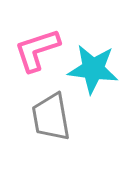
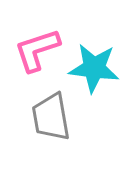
cyan star: moved 1 px right, 1 px up
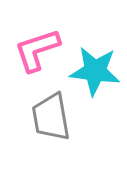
cyan star: moved 1 px right, 3 px down
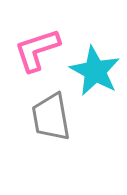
cyan star: rotated 21 degrees clockwise
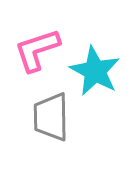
gray trapezoid: rotated 9 degrees clockwise
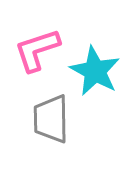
gray trapezoid: moved 2 px down
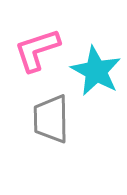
cyan star: moved 1 px right
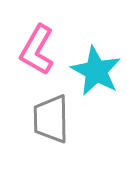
pink L-shape: rotated 42 degrees counterclockwise
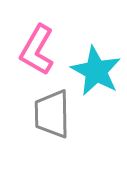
gray trapezoid: moved 1 px right, 5 px up
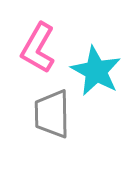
pink L-shape: moved 1 px right, 2 px up
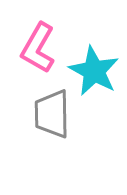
cyan star: moved 2 px left
